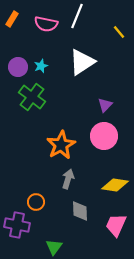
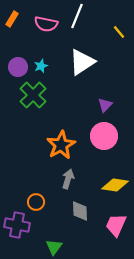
green cross: moved 1 px right, 2 px up; rotated 8 degrees clockwise
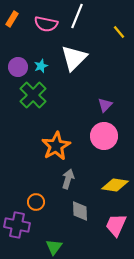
white triangle: moved 8 px left, 4 px up; rotated 12 degrees counterclockwise
orange star: moved 5 px left, 1 px down
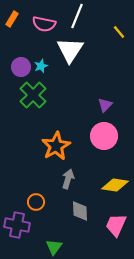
pink semicircle: moved 2 px left
white triangle: moved 4 px left, 8 px up; rotated 12 degrees counterclockwise
purple circle: moved 3 px right
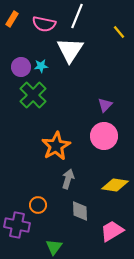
cyan star: rotated 16 degrees clockwise
orange circle: moved 2 px right, 3 px down
pink trapezoid: moved 4 px left, 6 px down; rotated 35 degrees clockwise
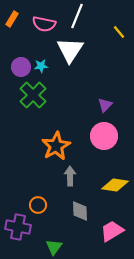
gray arrow: moved 2 px right, 3 px up; rotated 18 degrees counterclockwise
purple cross: moved 1 px right, 2 px down
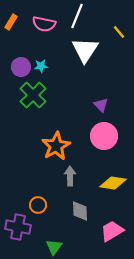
orange rectangle: moved 1 px left, 3 px down
white triangle: moved 15 px right
purple triangle: moved 4 px left; rotated 28 degrees counterclockwise
yellow diamond: moved 2 px left, 2 px up
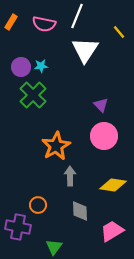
yellow diamond: moved 2 px down
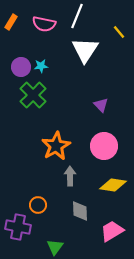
pink circle: moved 10 px down
green triangle: moved 1 px right
